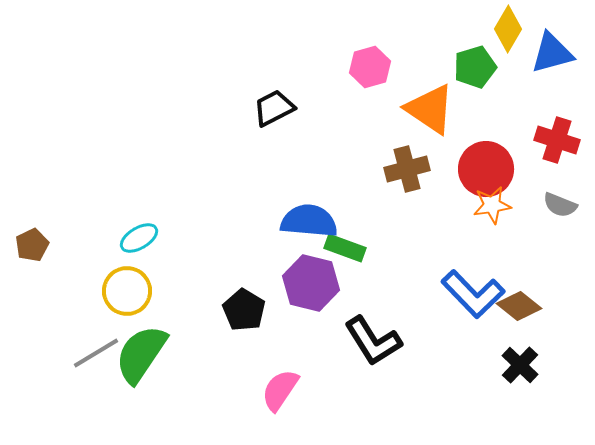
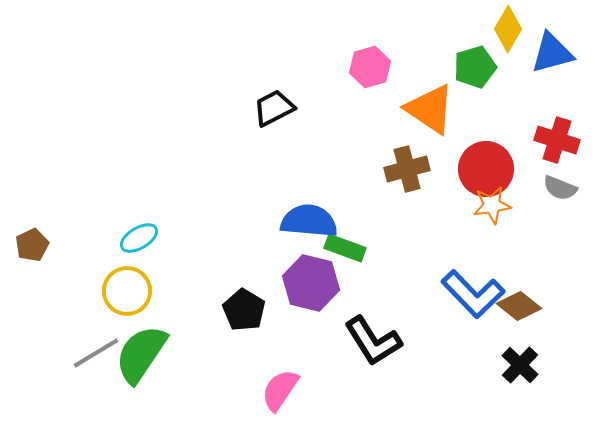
gray semicircle: moved 17 px up
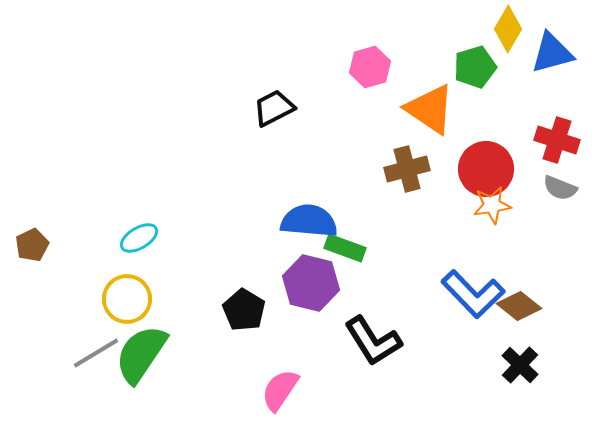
yellow circle: moved 8 px down
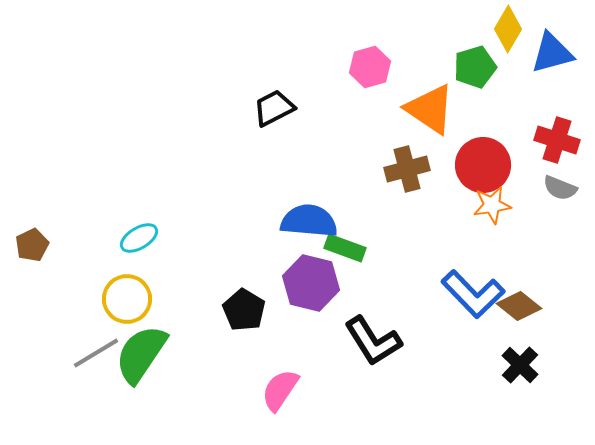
red circle: moved 3 px left, 4 px up
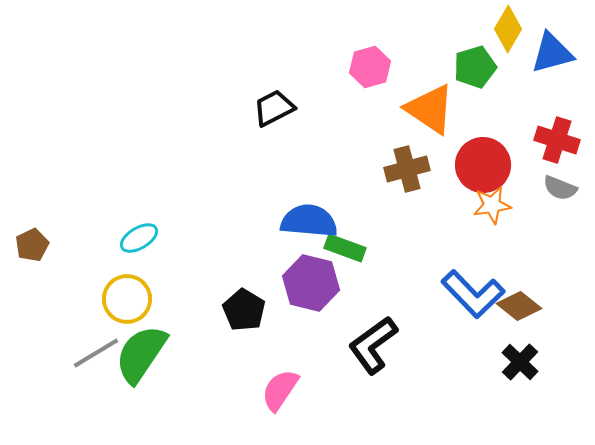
black L-shape: moved 4 px down; rotated 86 degrees clockwise
black cross: moved 3 px up
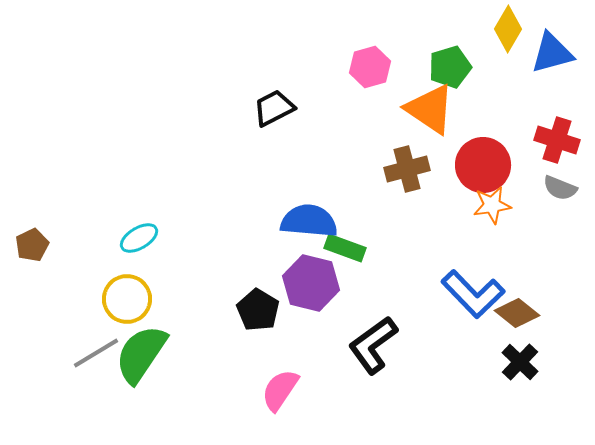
green pentagon: moved 25 px left
brown diamond: moved 2 px left, 7 px down
black pentagon: moved 14 px right
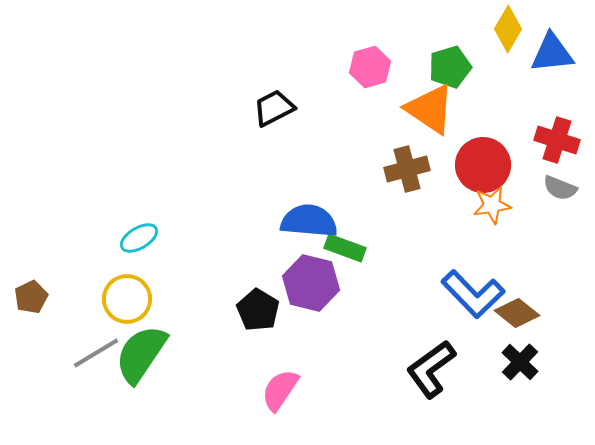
blue triangle: rotated 9 degrees clockwise
brown pentagon: moved 1 px left, 52 px down
black L-shape: moved 58 px right, 24 px down
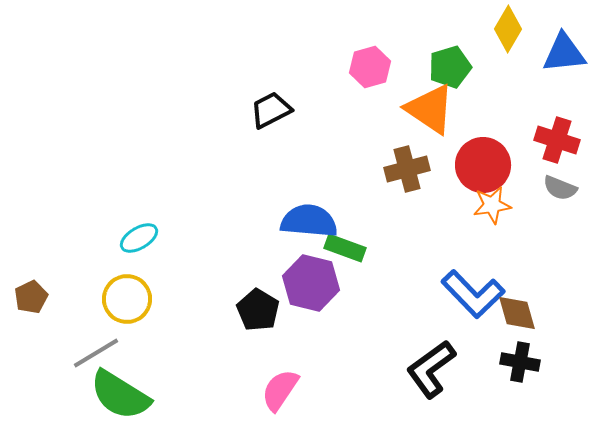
blue triangle: moved 12 px right
black trapezoid: moved 3 px left, 2 px down
brown diamond: rotated 36 degrees clockwise
green semicircle: moved 21 px left, 41 px down; rotated 92 degrees counterclockwise
black cross: rotated 33 degrees counterclockwise
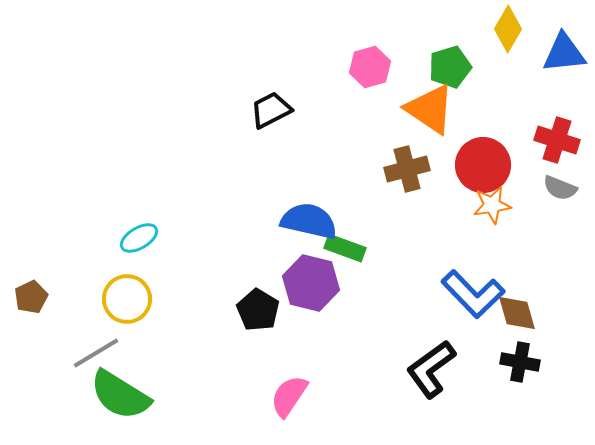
blue semicircle: rotated 8 degrees clockwise
pink semicircle: moved 9 px right, 6 px down
